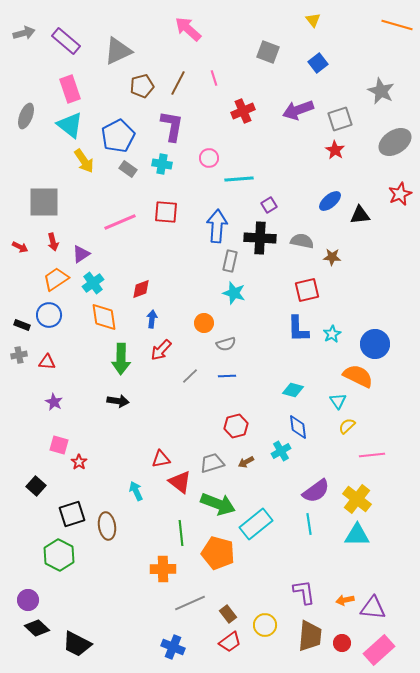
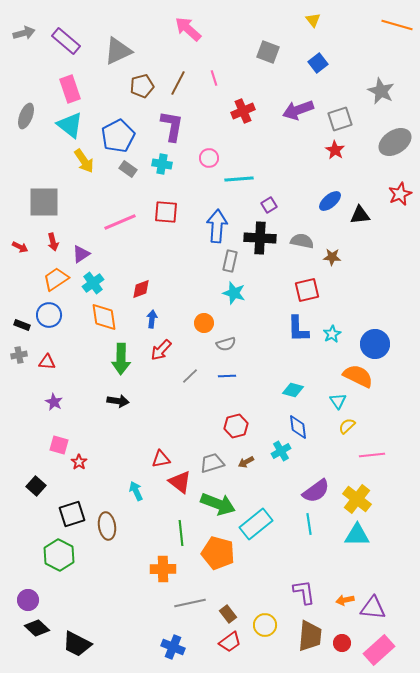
gray line at (190, 603): rotated 12 degrees clockwise
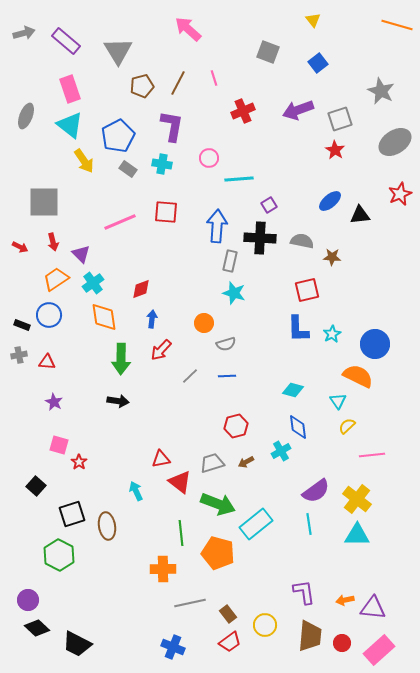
gray triangle at (118, 51): rotated 36 degrees counterclockwise
purple triangle at (81, 254): rotated 42 degrees counterclockwise
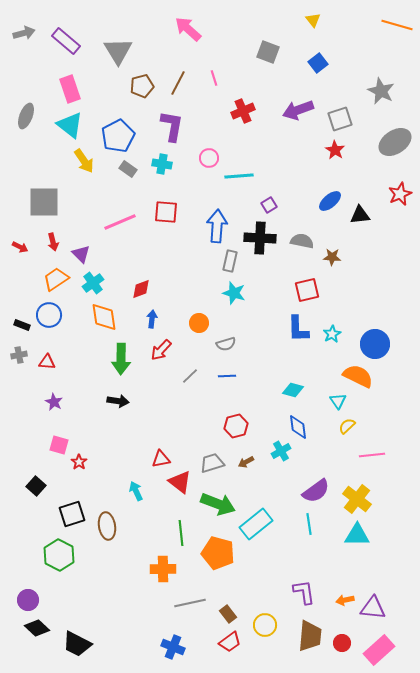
cyan line at (239, 179): moved 3 px up
orange circle at (204, 323): moved 5 px left
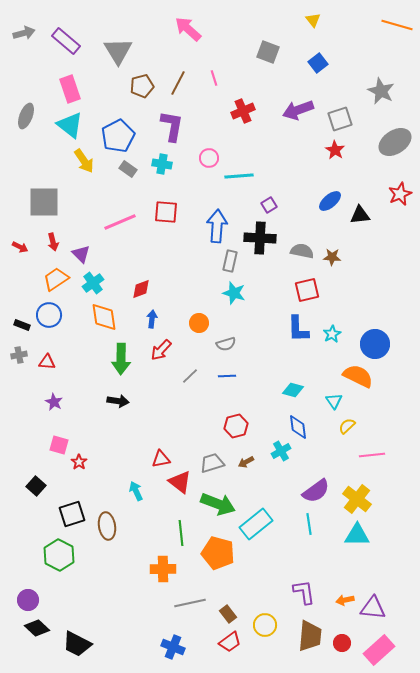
gray semicircle at (302, 241): moved 10 px down
cyan triangle at (338, 401): moved 4 px left
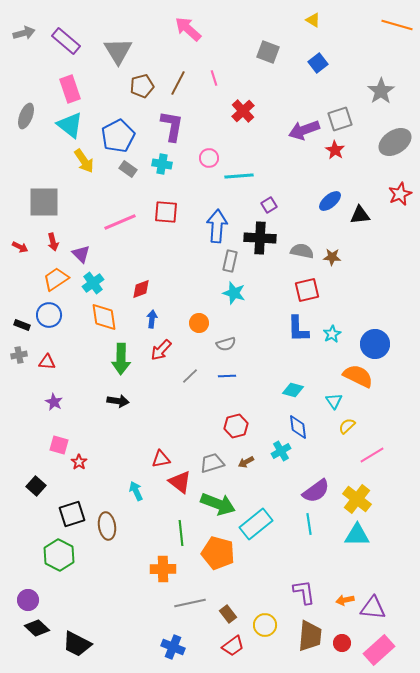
yellow triangle at (313, 20): rotated 21 degrees counterclockwise
gray star at (381, 91): rotated 12 degrees clockwise
purple arrow at (298, 110): moved 6 px right, 20 px down
red cross at (243, 111): rotated 20 degrees counterclockwise
pink line at (372, 455): rotated 25 degrees counterclockwise
red trapezoid at (230, 642): moved 3 px right, 4 px down
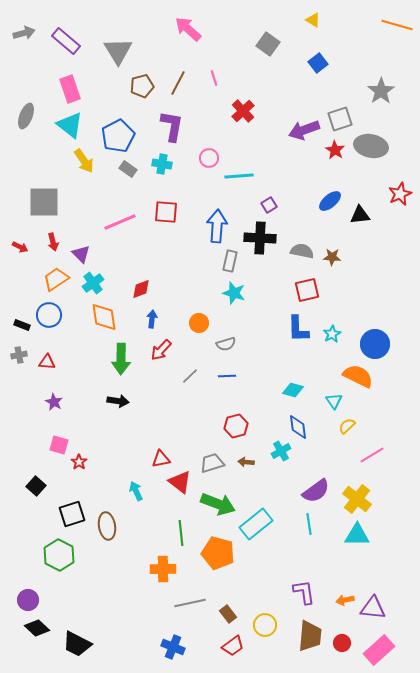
gray square at (268, 52): moved 8 px up; rotated 15 degrees clockwise
gray ellipse at (395, 142): moved 24 px left, 4 px down; rotated 44 degrees clockwise
brown arrow at (246, 462): rotated 35 degrees clockwise
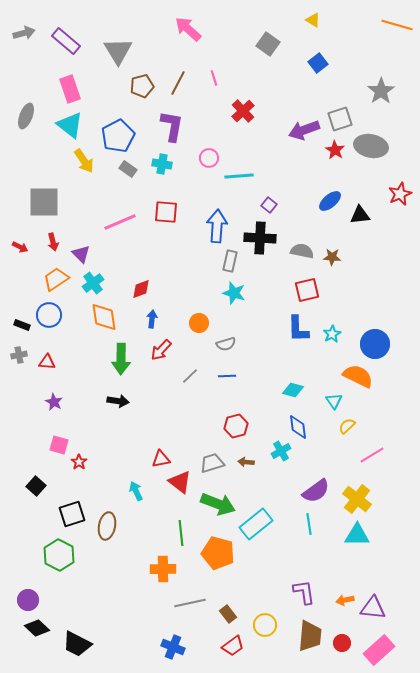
purple square at (269, 205): rotated 21 degrees counterclockwise
brown ellipse at (107, 526): rotated 20 degrees clockwise
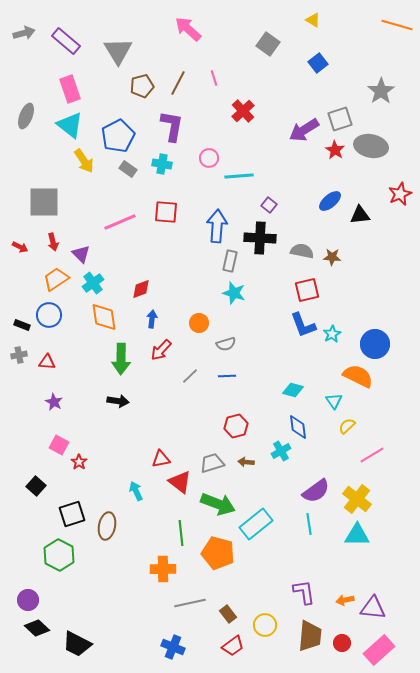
purple arrow at (304, 130): rotated 12 degrees counterclockwise
blue L-shape at (298, 329): moved 5 px right, 4 px up; rotated 20 degrees counterclockwise
pink square at (59, 445): rotated 12 degrees clockwise
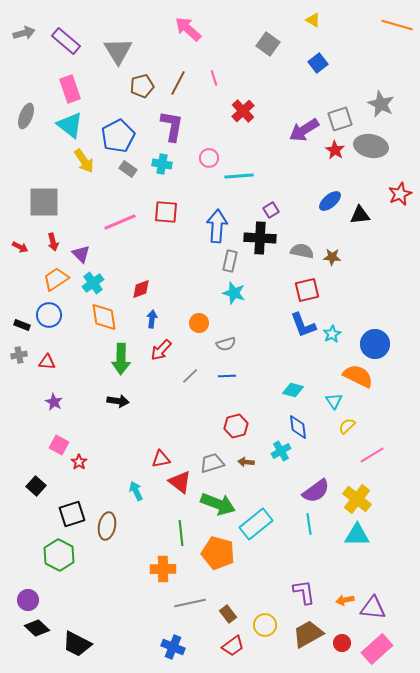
gray star at (381, 91): moved 13 px down; rotated 12 degrees counterclockwise
purple square at (269, 205): moved 2 px right, 5 px down; rotated 21 degrees clockwise
brown trapezoid at (310, 636): moved 2 px left, 2 px up; rotated 124 degrees counterclockwise
pink rectangle at (379, 650): moved 2 px left, 1 px up
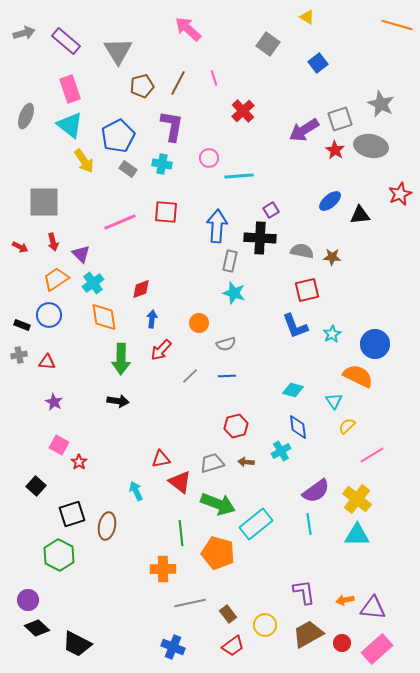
yellow triangle at (313, 20): moved 6 px left, 3 px up
blue L-shape at (303, 325): moved 8 px left, 1 px down
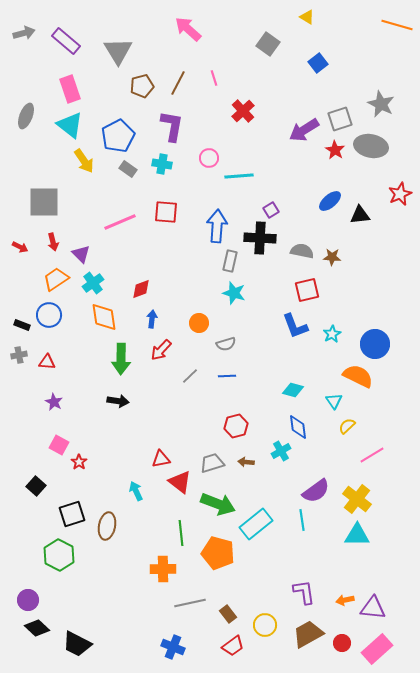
cyan line at (309, 524): moved 7 px left, 4 px up
